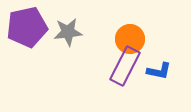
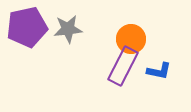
gray star: moved 3 px up
orange circle: moved 1 px right
purple rectangle: moved 2 px left
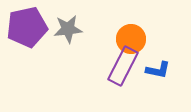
blue L-shape: moved 1 px left, 1 px up
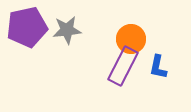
gray star: moved 1 px left, 1 px down
blue L-shape: moved 3 px up; rotated 90 degrees clockwise
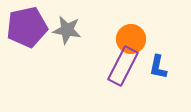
gray star: rotated 16 degrees clockwise
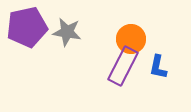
gray star: moved 2 px down
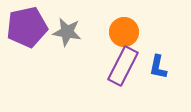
orange circle: moved 7 px left, 7 px up
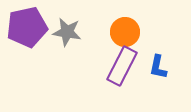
orange circle: moved 1 px right
purple rectangle: moved 1 px left
